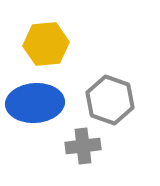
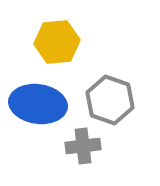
yellow hexagon: moved 11 px right, 2 px up
blue ellipse: moved 3 px right, 1 px down; rotated 12 degrees clockwise
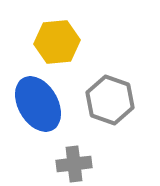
blue ellipse: rotated 52 degrees clockwise
gray cross: moved 9 px left, 18 px down
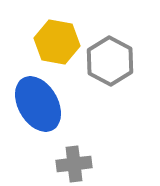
yellow hexagon: rotated 15 degrees clockwise
gray hexagon: moved 39 px up; rotated 9 degrees clockwise
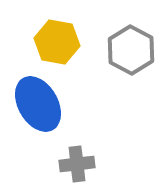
gray hexagon: moved 21 px right, 11 px up
gray cross: moved 3 px right
